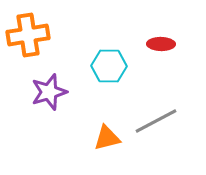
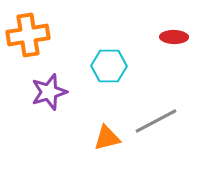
red ellipse: moved 13 px right, 7 px up
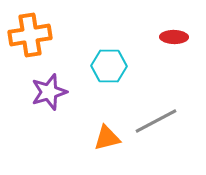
orange cross: moved 2 px right
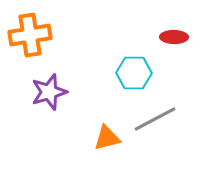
cyan hexagon: moved 25 px right, 7 px down
gray line: moved 1 px left, 2 px up
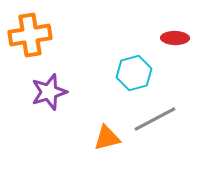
red ellipse: moved 1 px right, 1 px down
cyan hexagon: rotated 16 degrees counterclockwise
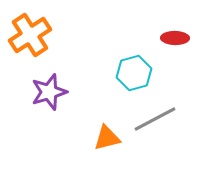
orange cross: rotated 24 degrees counterclockwise
